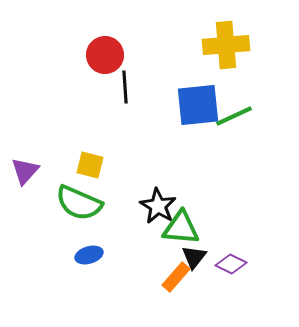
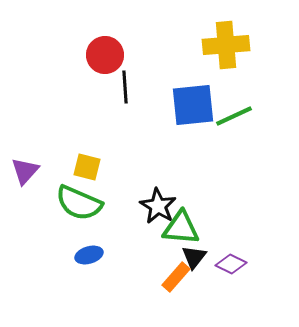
blue square: moved 5 px left
yellow square: moved 3 px left, 2 px down
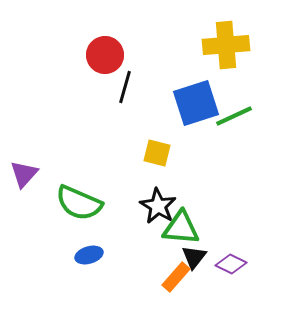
black line: rotated 20 degrees clockwise
blue square: moved 3 px right, 2 px up; rotated 12 degrees counterclockwise
yellow square: moved 70 px right, 14 px up
purple triangle: moved 1 px left, 3 px down
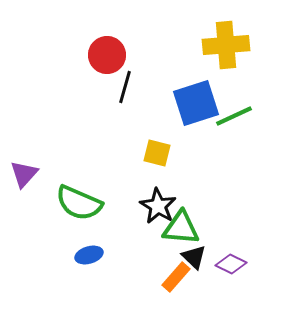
red circle: moved 2 px right
black triangle: rotated 24 degrees counterclockwise
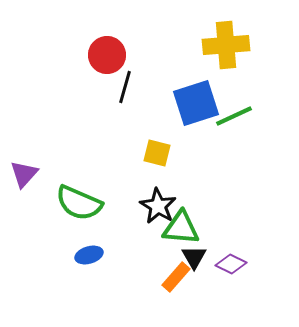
black triangle: rotated 16 degrees clockwise
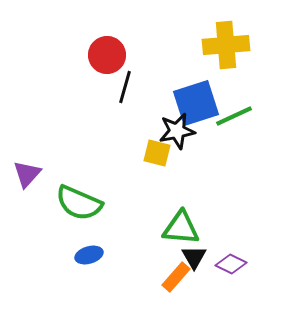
purple triangle: moved 3 px right
black star: moved 19 px right, 75 px up; rotated 30 degrees clockwise
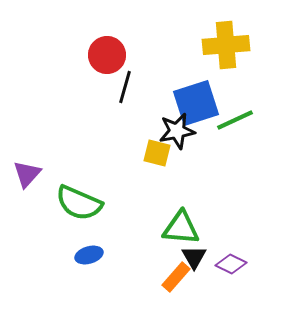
green line: moved 1 px right, 4 px down
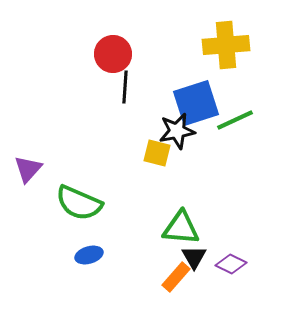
red circle: moved 6 px right, 1 px up
black line: rotated 12 degrees counterclockwise
purple triangle: moved 1 px right, 5 px up
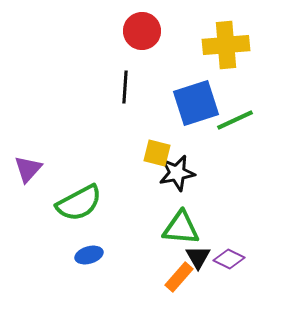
red circle: moved 29 px right, 23 px up
black star: moved 42 px down
green semicircle: rotated 51 degrees counterclockwise
black triangle: moved 4 px right
purple diamond: moved 2 px left, 5 px up
orange rectangle: moved 3 px right
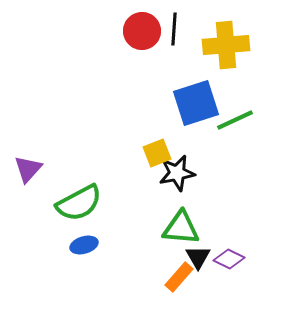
black line: moved 49 px right, 58 px up
yellow square: rotated 36 degrees counterclockwise
blue ellipse: moved 5 px left, 10 px up
